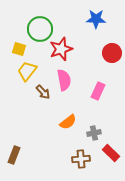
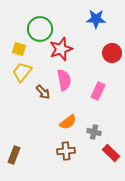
yellow trapezoid: moved 5 px left, 1 px down
gray cross: moved 1 px up; rotated 24 degrees clockwise
brown cross: moved 15 px left, 8 px up
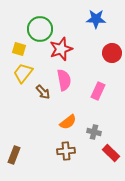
yellow trapezoid: moved 1 px right, 1 px down
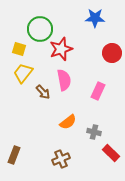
blue star: moved 1 px left, 1 px up
brown cross: moved 5 px left, 8 px down; rotated 18 degrees counterclockwise
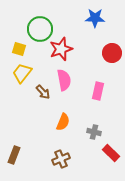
yellow trapezoid: moved 1 px left
pink rectangle: rotated 12 degrees counterclockwise
orange semicircle: moved 5 px left; rotated 30 degrees counterclockwise
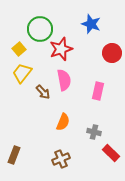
blue star: moved 4 px left, 6 px down; rotated 18 degrees clockwise
yellow square: rotated 32 degrees clockwise
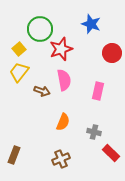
yellow trapezoid: moved 3 px left, 1 px up
brown arrow: moved 1 px left, 1 px up; rotated 28 degrees counterclockwise
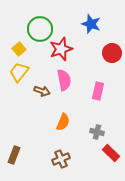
gray cross: moved 3 px right
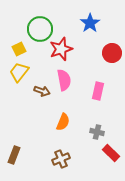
blue star: moved 1 px left, 1 px up; rotated 18 degrees clockwise
yellow square: rotated 16 degrees clockwise
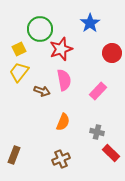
pink rectangle: rotated 30 degrees clockwise
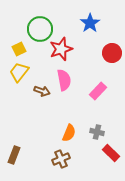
orange semicircle: moved 6 px right, 11 px down
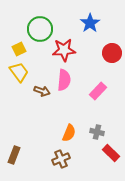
red star: moved 3 px right, 1 px down; rotated 15 degrees clockwise
yellow trapezoid: rotated 105 degrees clockwise
pink semicircle: rotated 15 degrees clockwise
